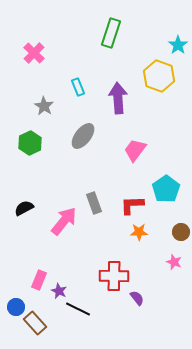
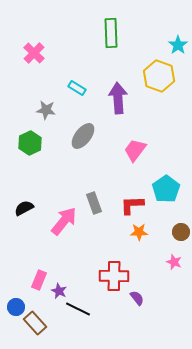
green rectangle: rotated 20 degrees counterclockwise
cyan rectangle: moved 1 px left, 1 px down; rotated 36 degrees counterclockwise
gray star: moved 2 px right, 4 px down; rotated 24 degrees counterclockwise
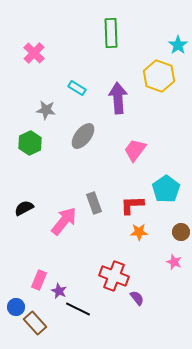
red cross: rotated 20 degrees clockwise
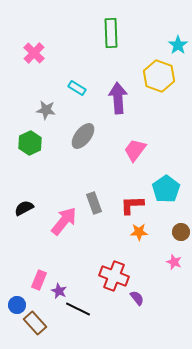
blue circle: moved 1 px right, 2 px up
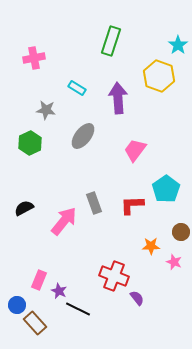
green rectangle: moved 8 px down; rotated 20 degrees clockwise
pink cross: moved 5 px down; rotated 35 degrees clockwise
orange star: moved 12 px right, 14 px down
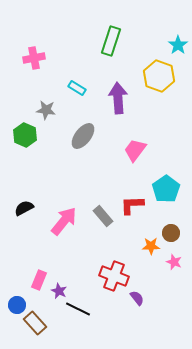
green hexagon: moved 5 px left, 8 px up; rotated 10 degrees counterclockwise
gray rectangle: moved 9 px right, 13 px down; rotated 20 degrees counterclockwise
brown circle: moved 10 px left, 1 px down
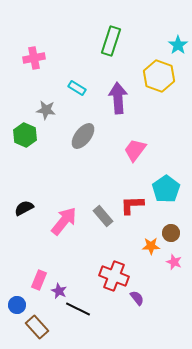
brown rectangle: moved 2 px right, 4 px down
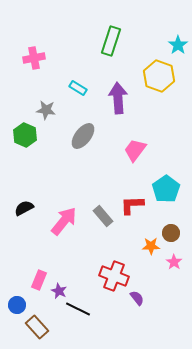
cyan rectangle: moved 1 px right
pink star: rotated 14 degrees clockwise
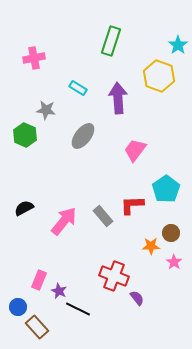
blue circle: moved 1 px right, 2 px down
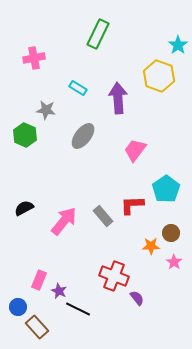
green rectangle: moved 13 px left, 7 px up; rotated 8 degrees clockwise
